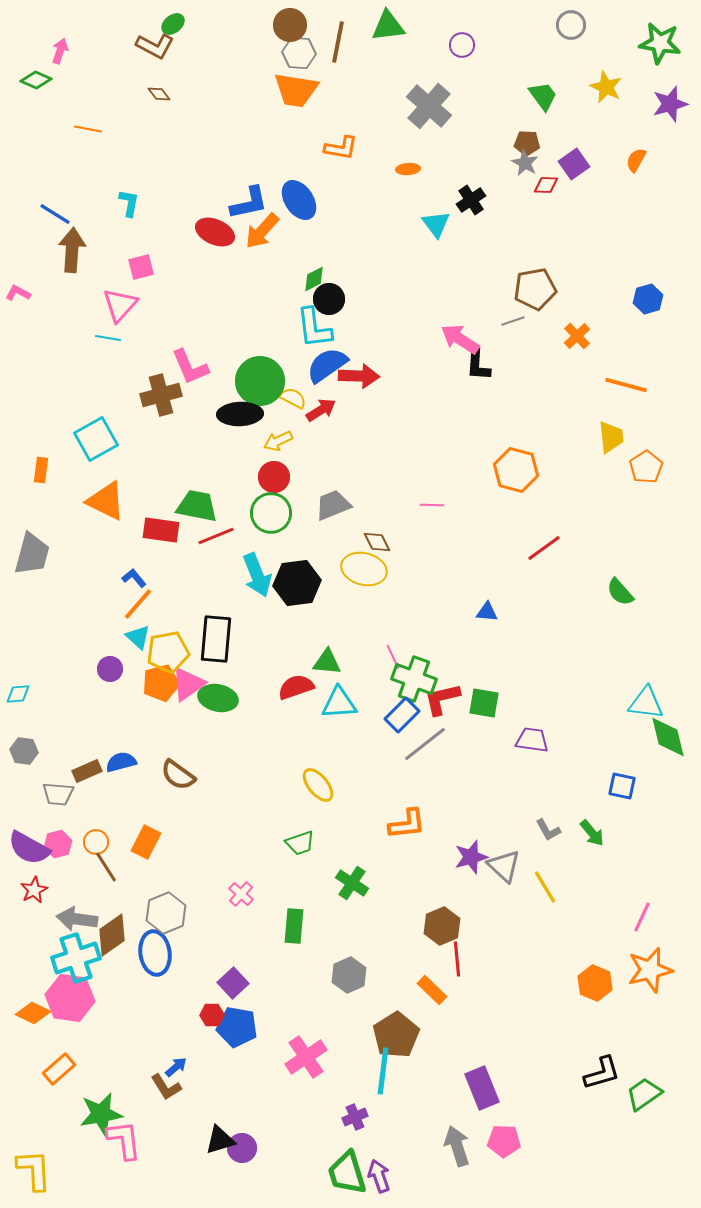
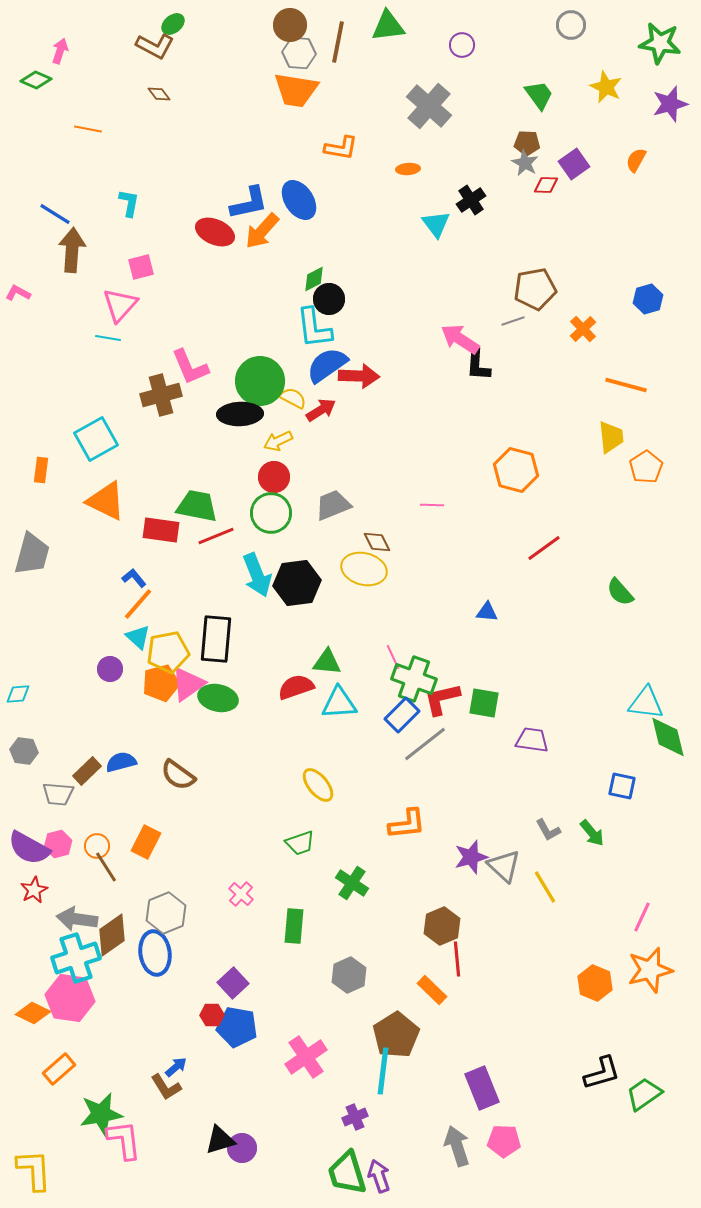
green trapezoid at (543, 96): moved 4 px left, 1 px up
orange cross at (577, 336): moved 6 px right, 7 px up
brown rectangle at (87, 771): rotated 20 degrees counterclockwise
orange circle at (96, 842): moved 1 px right, 4 px down
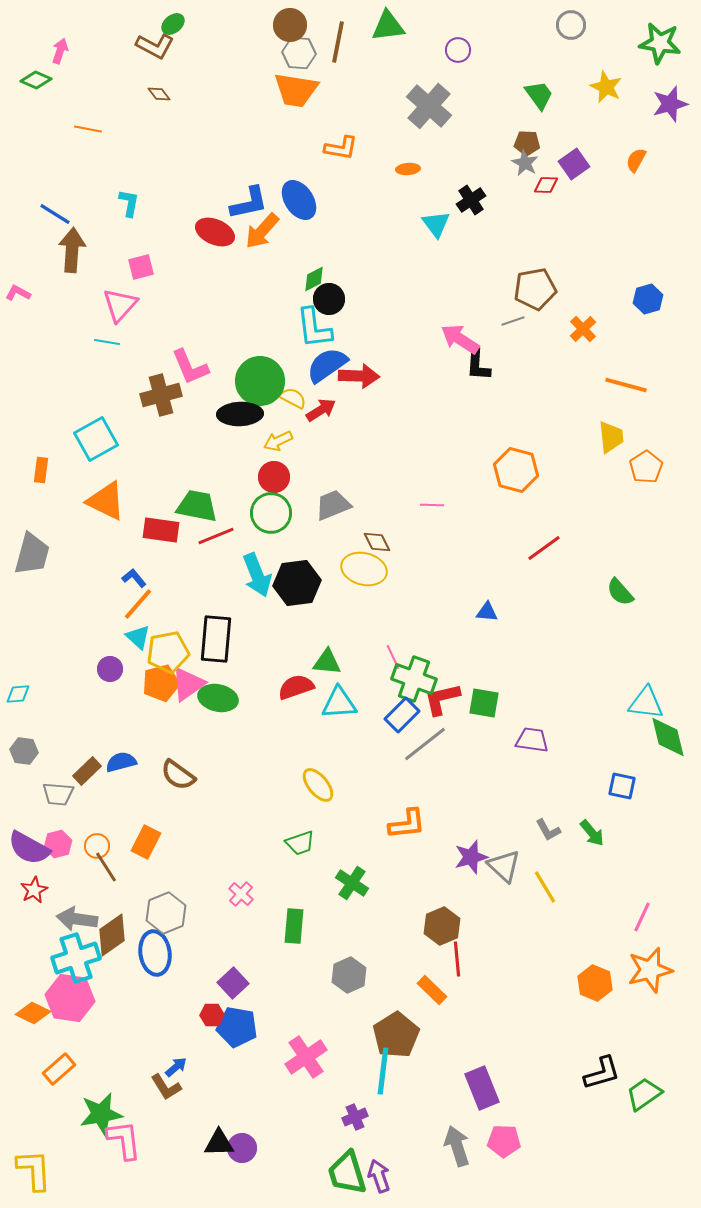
purple circle at (462, 45): moved 4 px left, 5 px down
cyan line at (108, 338): moved 1 px left, 4 px down
black triangle at (220, 1140): moved 1 px left, 3 px down; rotated 16 degrees clockwise
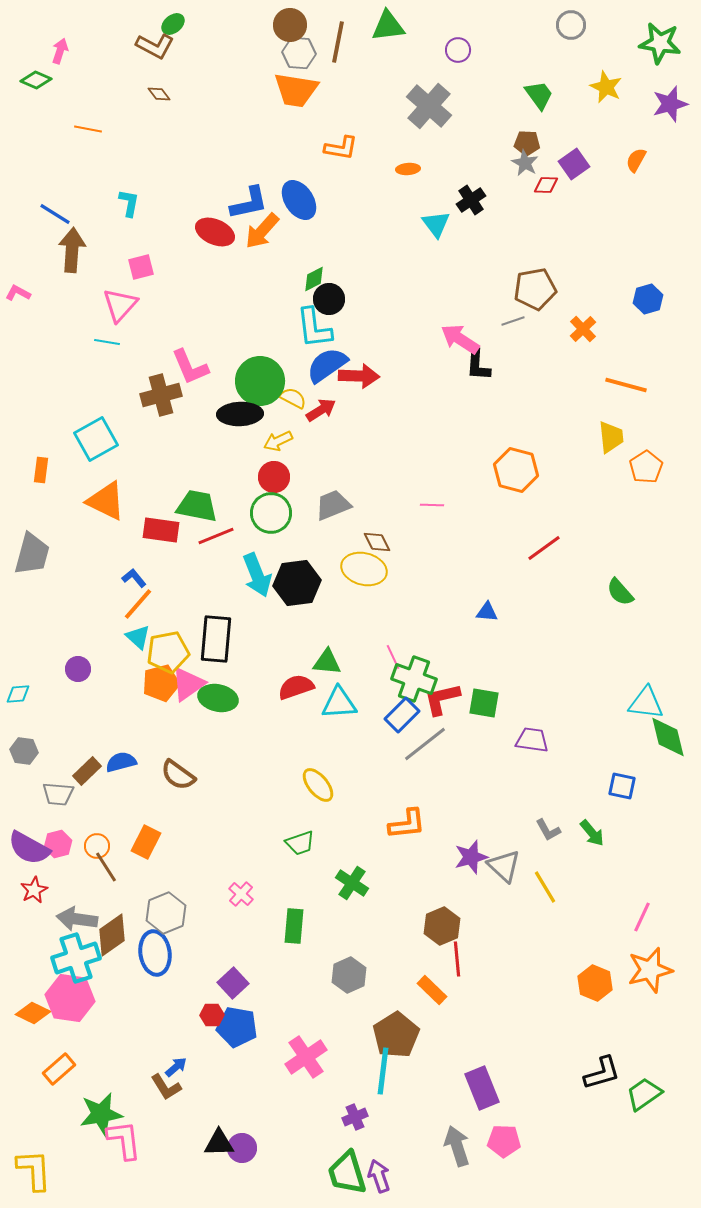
purple circle at (110, 669): moved 32 px left
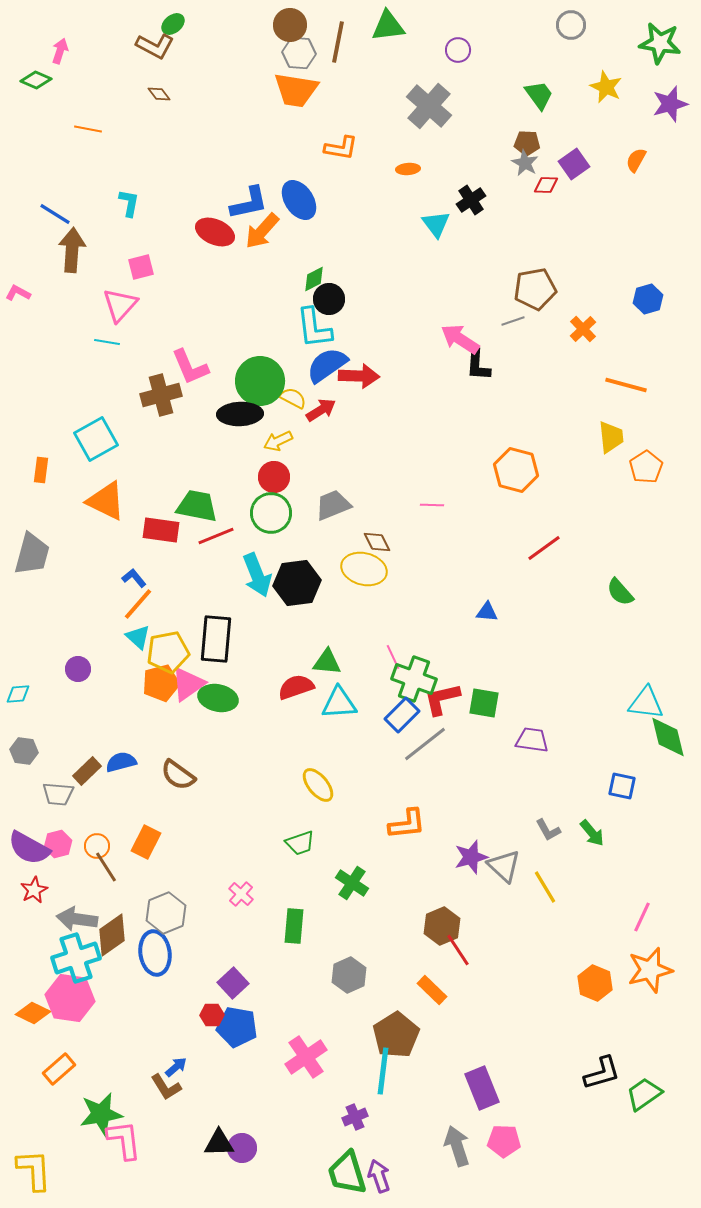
red line at (457, 959): moved 1 px right, 9 px up; rotated 28 degrees counterclockwise
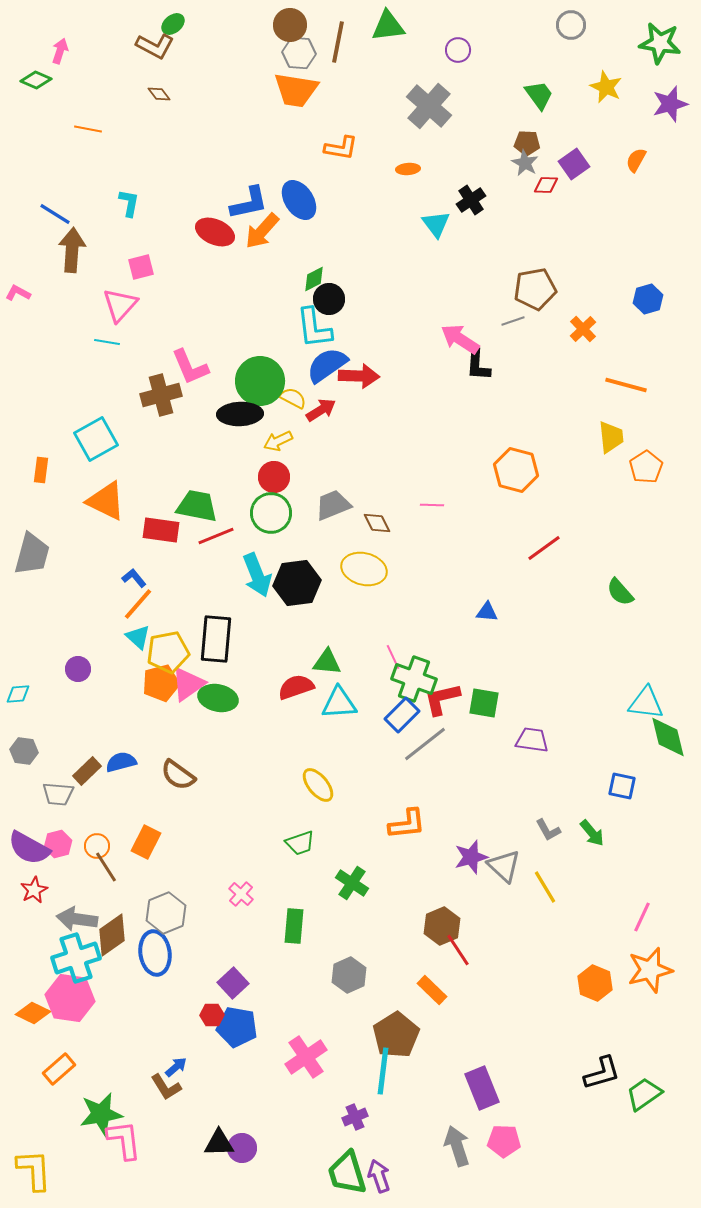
brown diamond at (377, 542): moved 19 px up
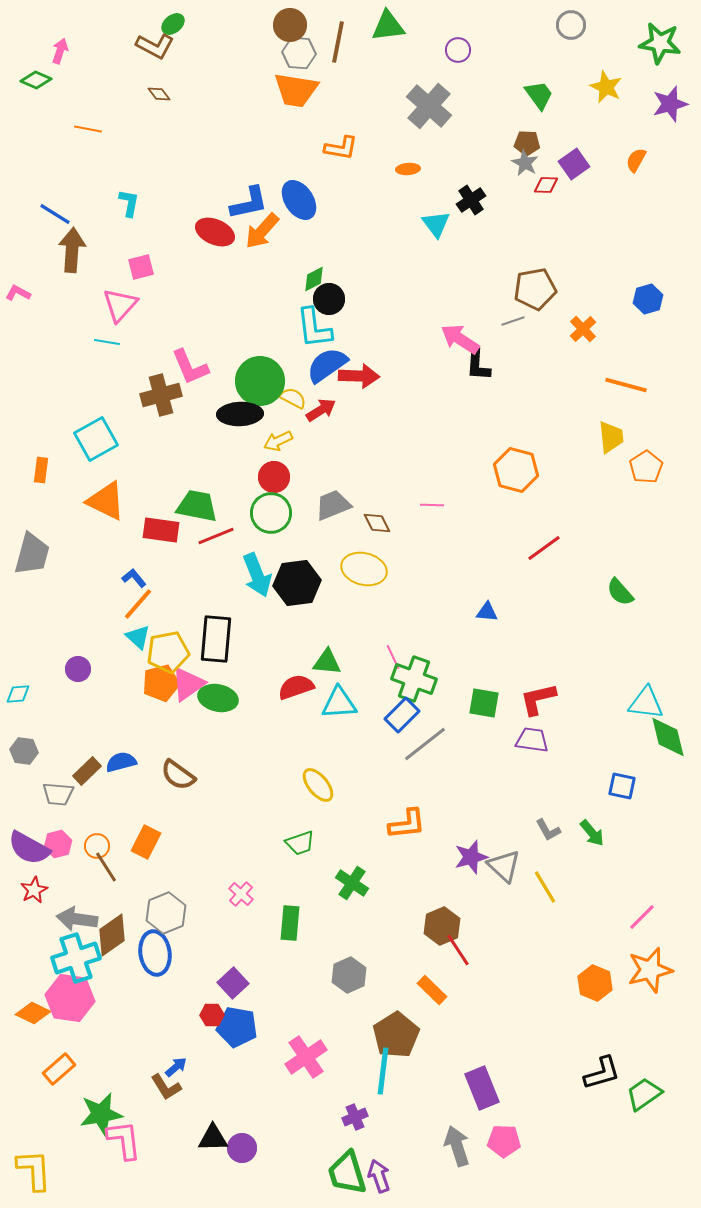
red L-shape at (442, 699): moved 96 px right
pink line at (642, 917): rotated 20 degrees clockwise
green rectangle at (294, 926): moved 4 px left, 3 px up
black triangle at (219, 1143): moved 6 px left, 5 px up
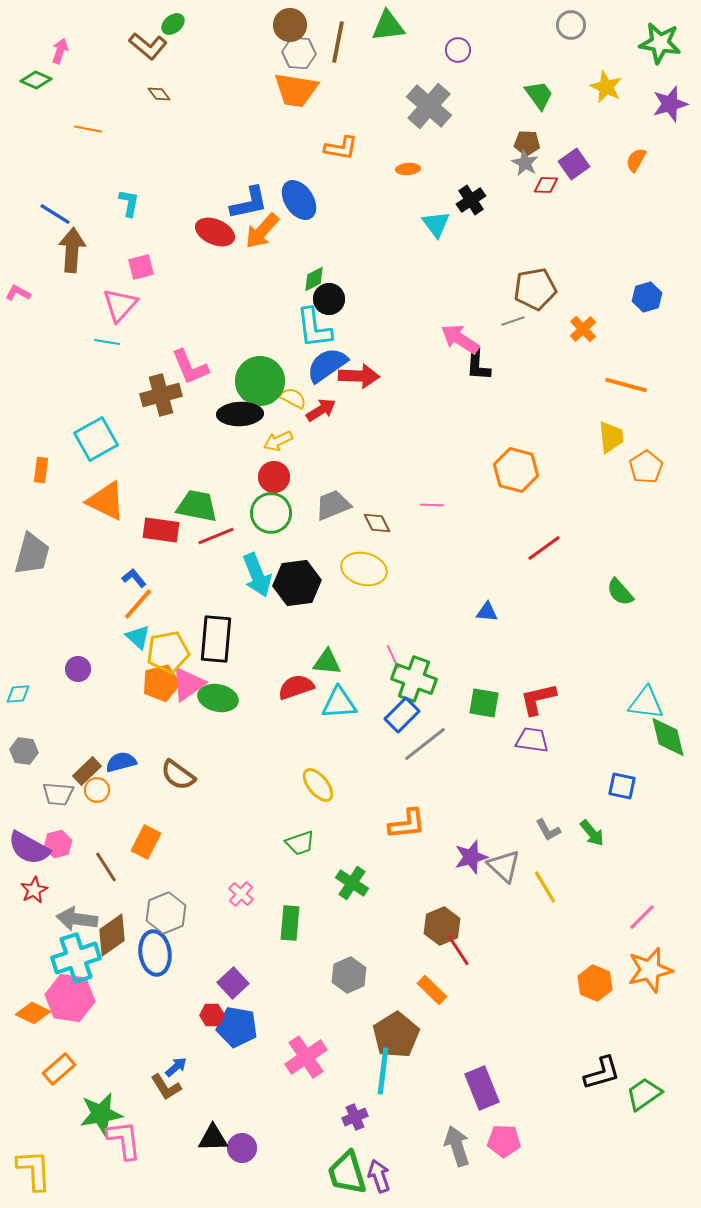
brown L-shape at (155, 46): moved 7 px left; rotated 12 degrees clockwise
blue hexagon at (648, 299): moved 1 px left, 2 px up
orange circle at (97, 846): moved 56 px up
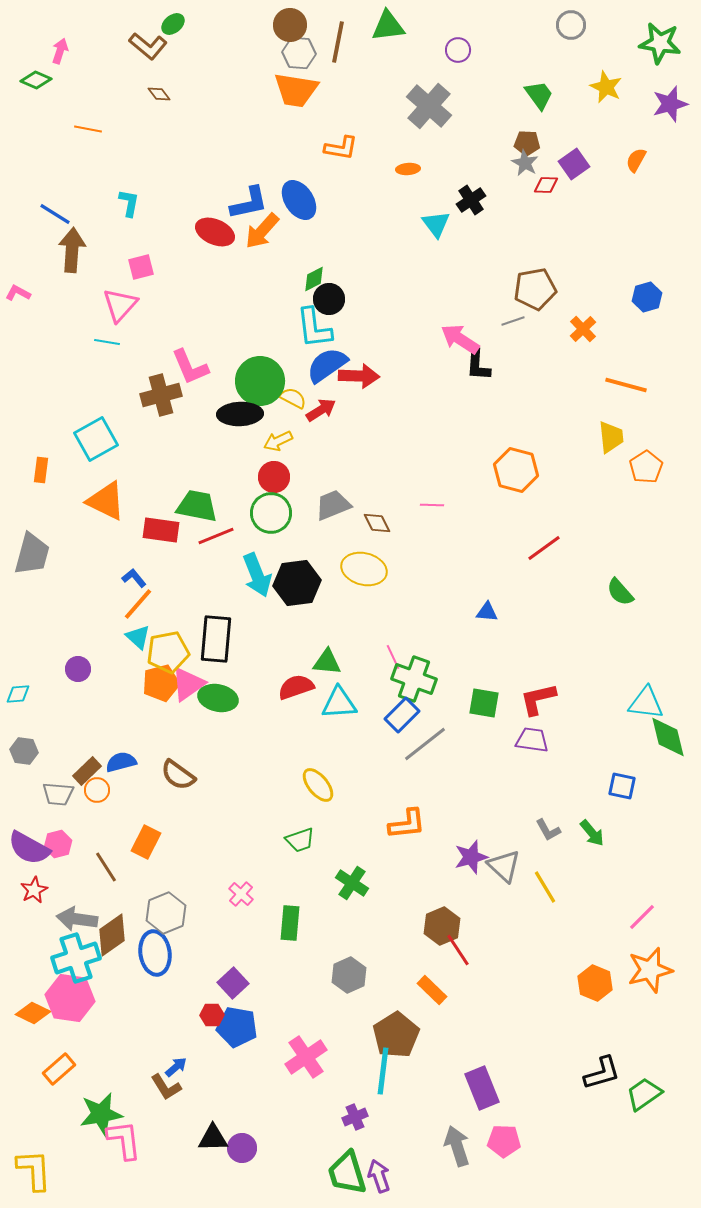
green trapezoid at (300, 843): moved 3 px up
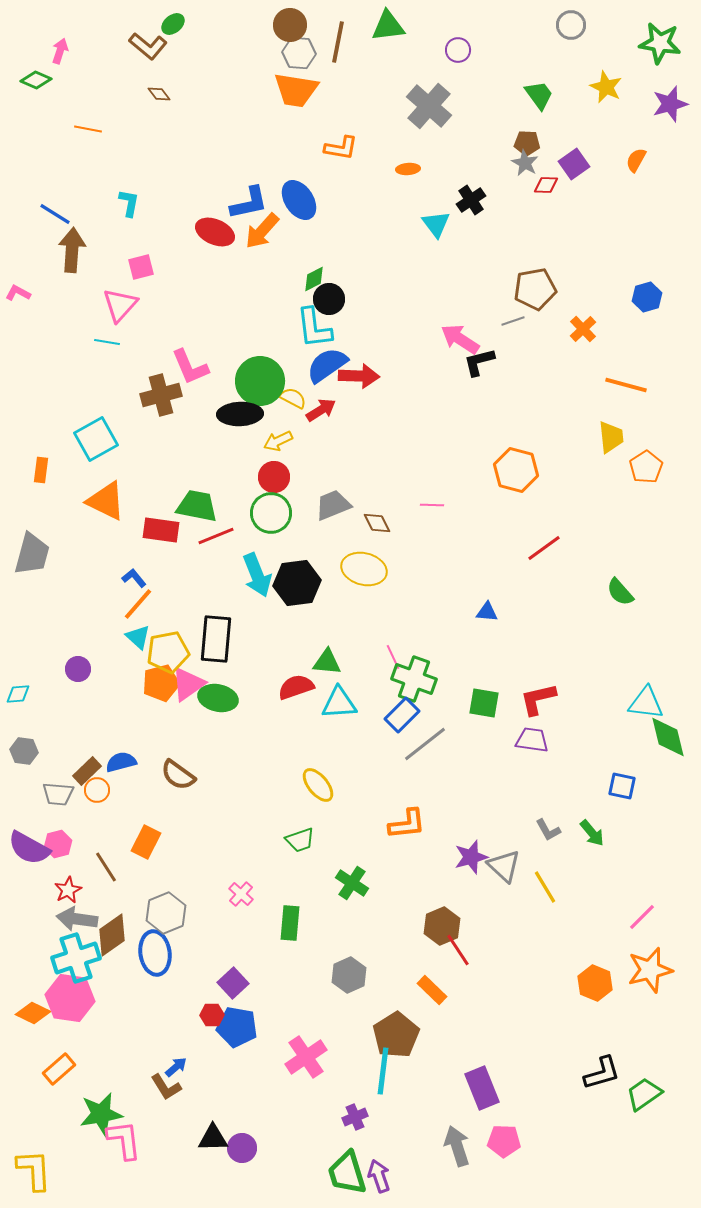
black L-shape at (478, 365): moved 1 px right, 3 px up; rotated 72 degrees clockwise
red star at (34, 890): moved 34 px right
